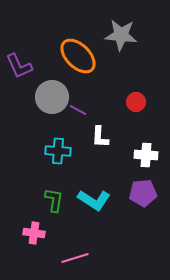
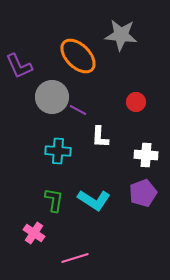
purple pentagon: rotated 16 degrees counterclockwise
pink cross: rotated 25 degrees clockwise
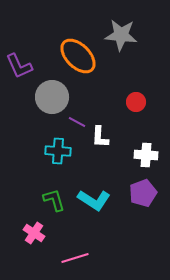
purple line: moved 1 px left, 12 px down
green L-shape: rotated 25 degrees counterclockwise
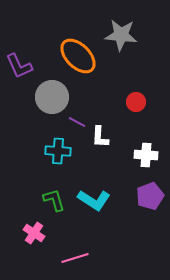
purple pentagon: moved 7 px right, 3 px down
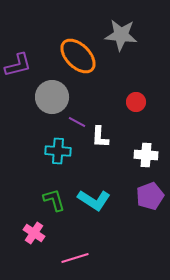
purple L-shape: moved 1 px left, 1 px up; rotated 80 degrees counterclockwise
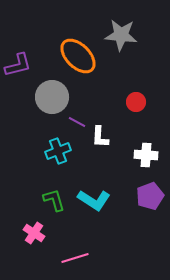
cyan cross: rotated 25 degrees counterclockwise
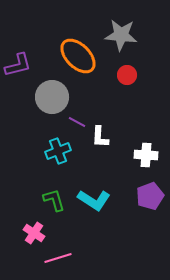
red circle: moved 9 px left, 27 px up
pink line: moved 17 px left
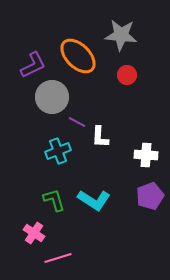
purple L-shape: moved 15 px right; rotated 12 degrees counterclockwise
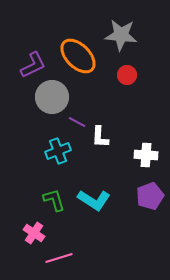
pink line: moved 1 px right
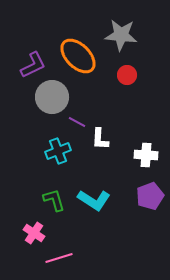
white L-shape: moved 2 px down
